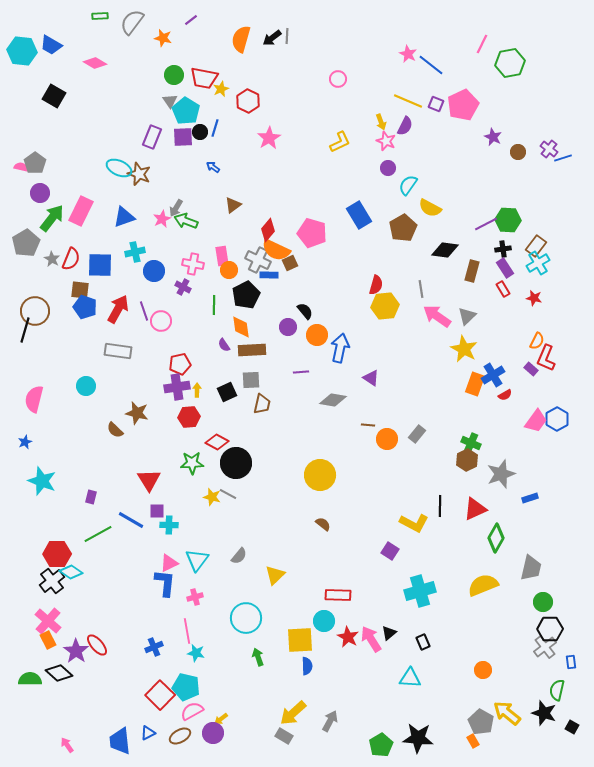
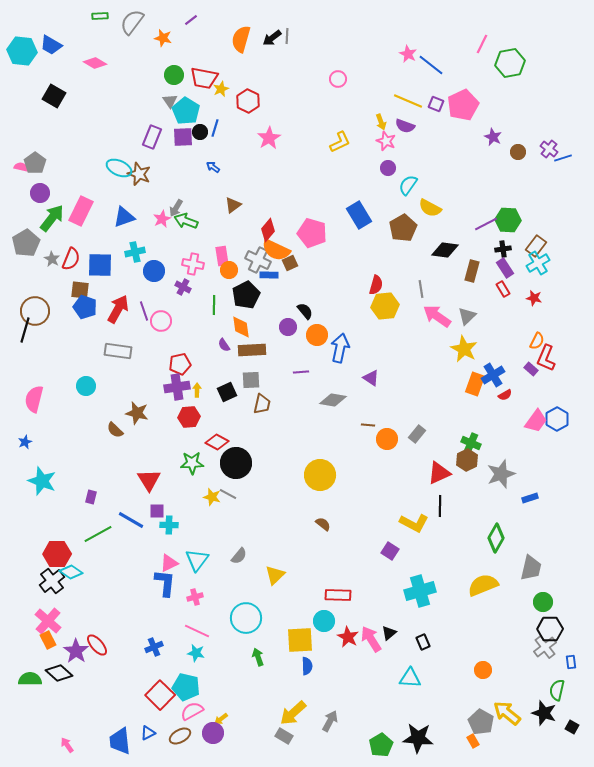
purple semicircle at (405, 126): rotated 84 degrees clockwise
red triangle at (475, 509): moved 36 px left, 36 px up
pink line at (187, 631): moved 10 px right; rotated 55 degrees counterclockwise
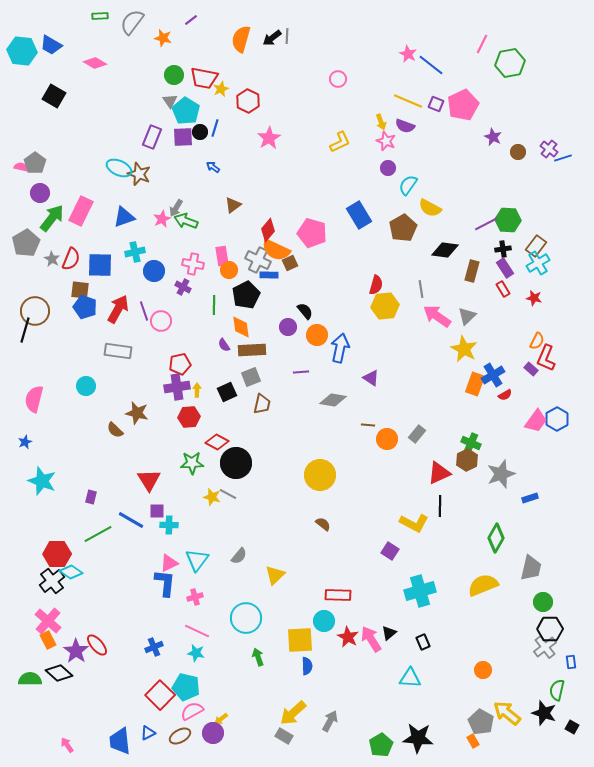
gray square at (251, 380): moved 3 px up; rotated 18 degrees counterclockwise
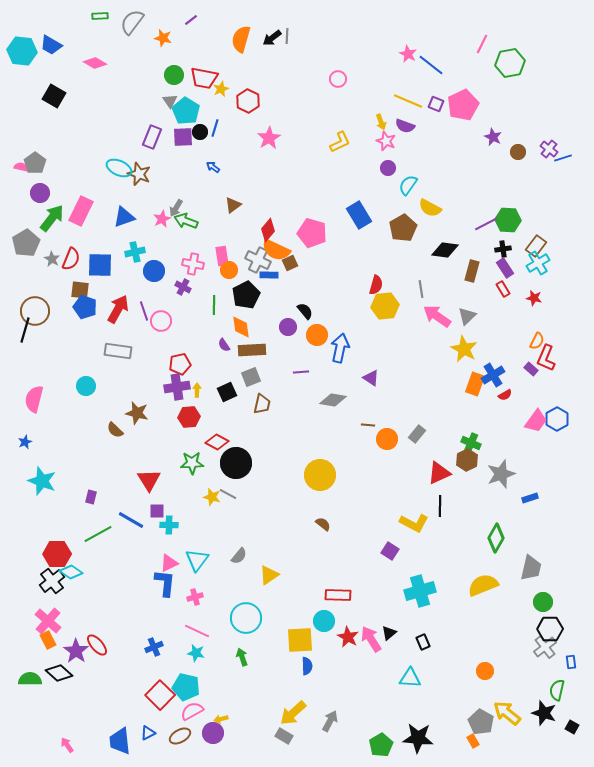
yellow triangle at (275, 575): moved 6 px left; rotated 10 degrees clockwise
green arrow at (258, 657): moved 16 px left
orange circle at (483, 670): moved 2 px right, 1 px down
yellow arrow at (221, 719): rotated 24 degrees clockwise
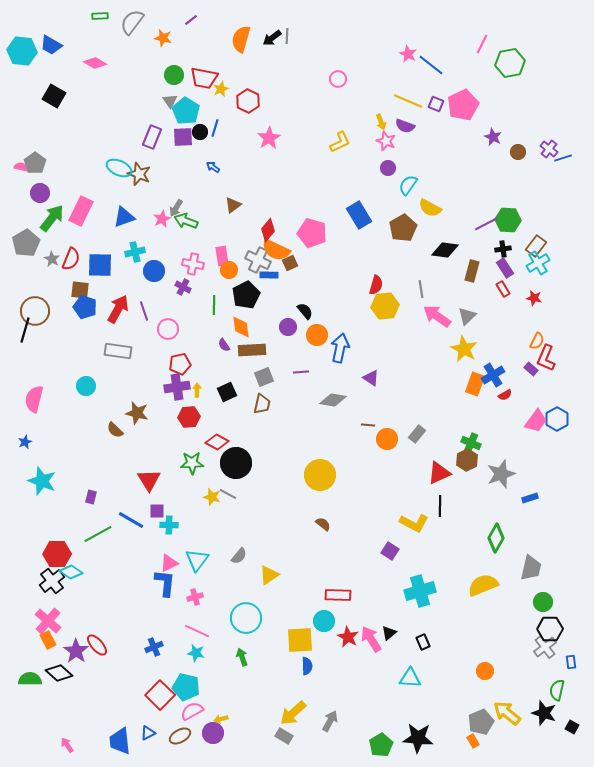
pink circle at (161, 321): moved 7 px right, 8 px down
gray square at (251, 377): moved 13 px right
gray pentagon at (481, 722): rotated 20 degrees clockwise
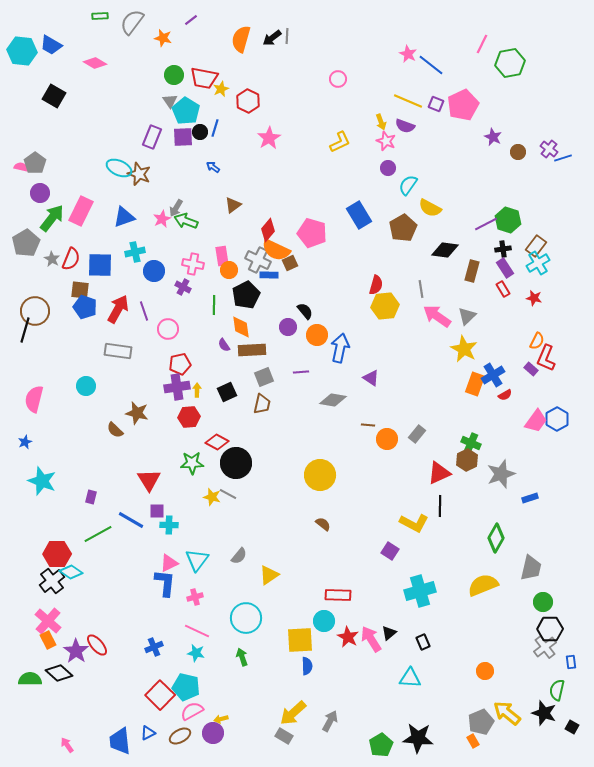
green hexagon at (508, 220): rotated 15 degrees clockwise
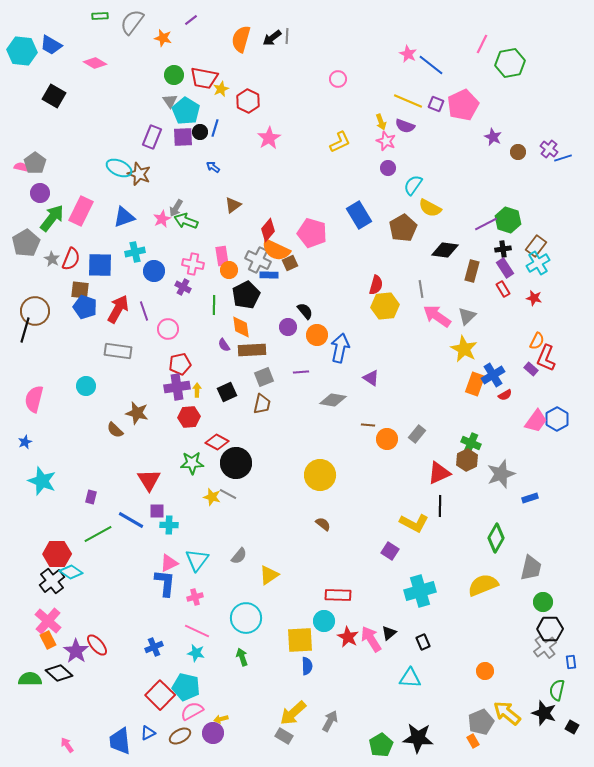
cyan semicircle at (408, 185): moved 5 px right
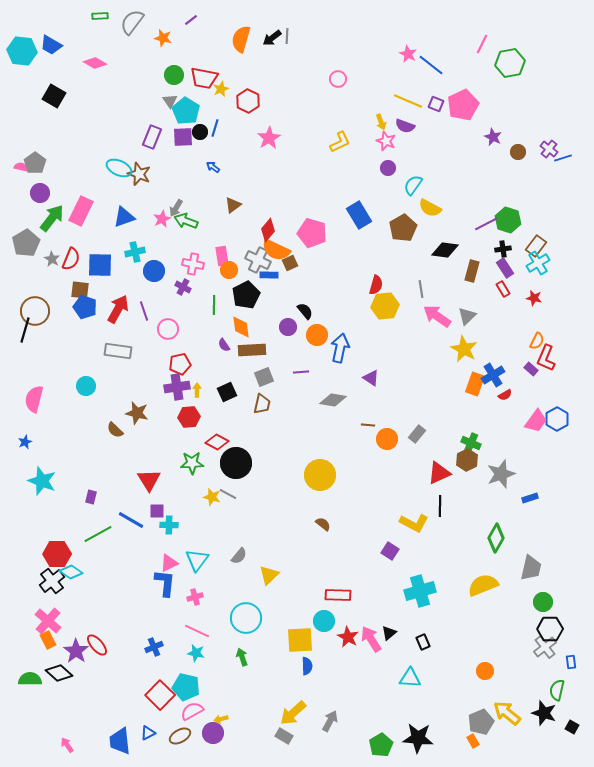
yellow triangle at (269, 575): rotated 10 degrees counterclockwise
